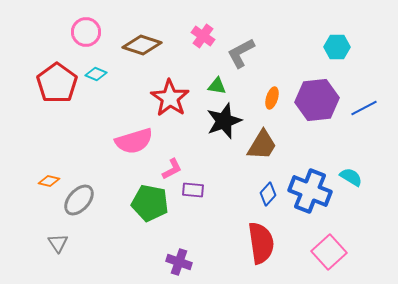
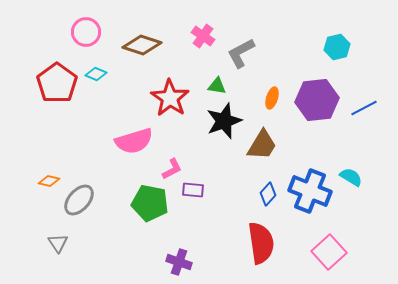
cyan hexagon: rotated 15 degrees counterclockwise
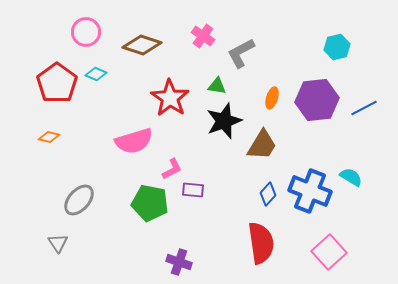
orange diamond: moved 44 px up
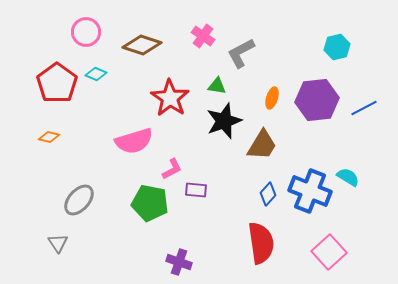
cyan semicircle: moved 3 px left
purple rectangle: moved 3 px right
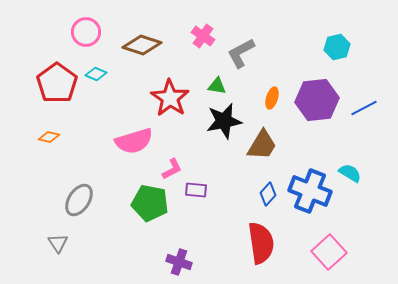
black star: rotated 9 degrees clockwise
cyan semicircle: moved 2 px right, 4 px up
gray ellipse: rotated 8 degrees counterclockwise
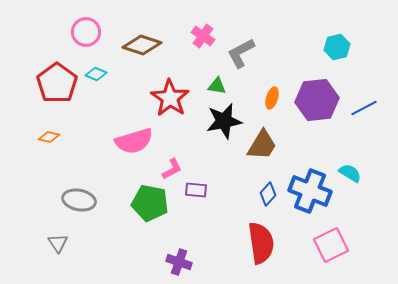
gray ellipse: rotated 68 degrees clockwise
pink square: moved 2 px right, 7 px up; rotated 16 degrees clockwise
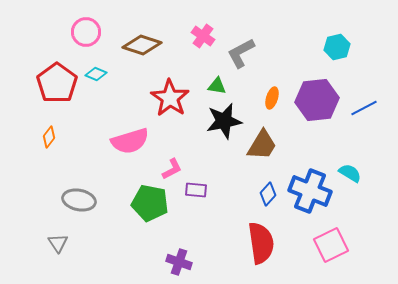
orange diamond: rotated 65 degrees counterclockwise
pink semicircle: moved 4 px left
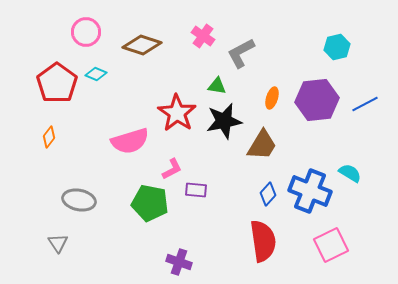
red star: moved 7 px right, 15 px down
blue line: moved 1 px right, 4 px up
red semicircle: moved 2 px right, 2 px up
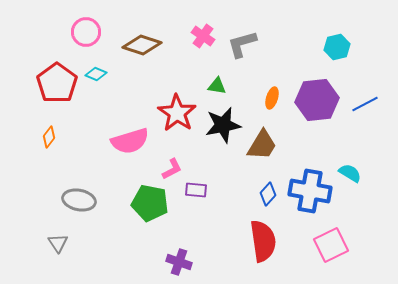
gray L-shape: moved 1 px right, 9 px up; rotated 12 degrees clockwise
black star: moved 1 px left, 4 px down
blue cross: rotated 12 degrees counterclockwise
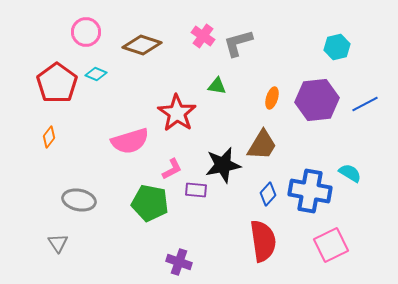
gray L-shape: moved 4 px left, 1 px up
black star: moved 40 px down
